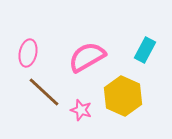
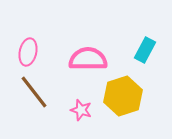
pink ellipse: moved 1 px up
pink semicircle: moved 1 px right, 2 px down; rotated 30 degrees clockwise
brown line: moved 10 px left; rotated 9 degrees clockwise
yellow hexagon: rotated 18 degrees clockwise
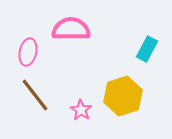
cyan rectangle: moved 2 px right, 1 px up
pink semicircle: moved 17 px left, 30 px up
brown line: moved 1 px right, 3 px down
pink star: rotated 15 degrees clockwise
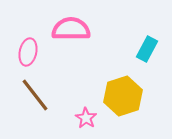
pink star: moved 5 px right, 8 px down
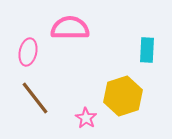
pink semicircle: moved 1 px left, 1 px up
cyan rectangle: moved 1 px down; rotated 25 degrees counterclockwise
brown line: moved 3 px down
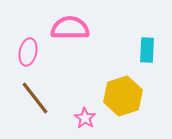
pink star: moved 1 px left
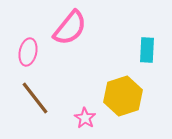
pink semicircle: rotated 129 degrees clockwise
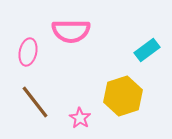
pink semicircle: moved 1 px right, 3 px down; rotated 51 degrees clockwise
cyan rectangle: rotated 50 degrees clockwise
brown line: moved 4 px down
pink star: moved 5 px left
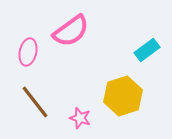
pink semicircle: rotated 36 degrees counterclockwise
pink star: rotated 15 degrees counterclockwise
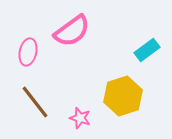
pink semicircle: moved 1 px right
